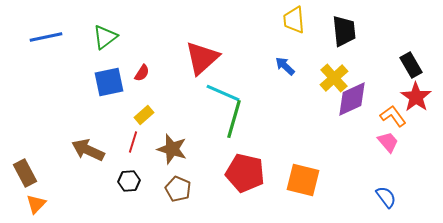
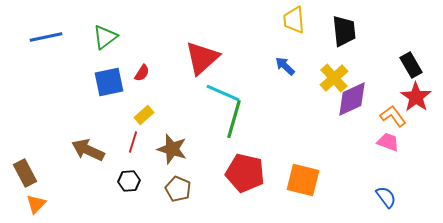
pink trapezoid: rotated 30 degrees counterclockwise
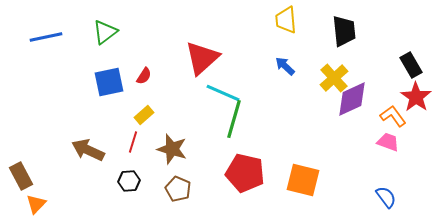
yellow trapezoid: moved 8 px left
green triangle: moved 5 px up
red semicircle: moved 2 px right, 3 px down
brown rectangle: moved 4 px left, 3 px down
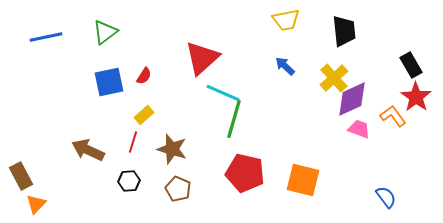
yellow trapezoid: rotated 96 degrees counterclockwise
pink trapezoid: moved 29 px left, 13 px up
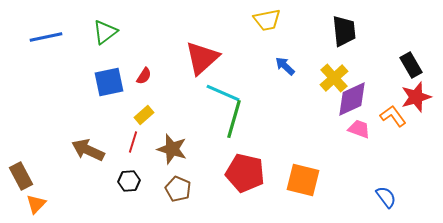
yellow trapezoid: moved 19 px left
red star: rotated 20 degrees clockwise
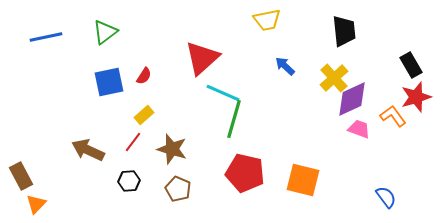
red line: rotated 20 degrees clockwise
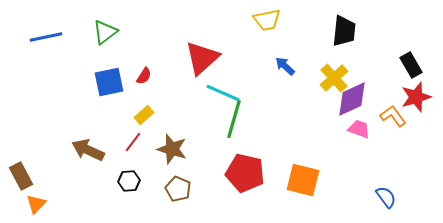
black trapezoid: rotated 12 degrees clockwise
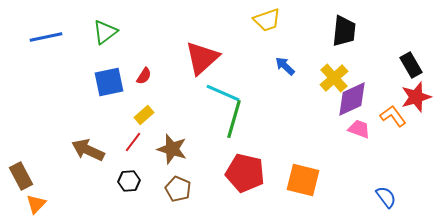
yellow trapezoid: rotated 8 degrees counterclockwise
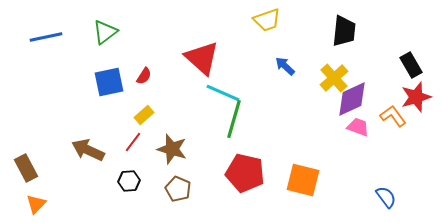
red triangle: rotated 36 degrees counterclockwise
pink trapezoid: moved 1 px left, 2 px up
brown rectangle: moved 5 px right, 8 px up
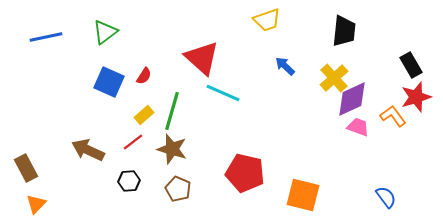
blue square: rotated 36 degrees clockwise
green line: moved 62 px left, 8 px up
red line: rotated 15 degrees clockwise
orange square: moved 15 px down
